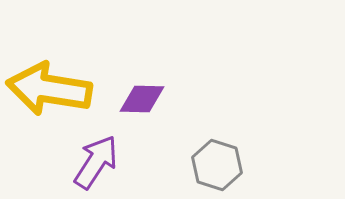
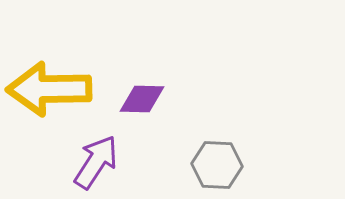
yellow arrow: rotated 10 degrees counterclockwise
gray hexagon: rotated 15 degrees counterclockwise
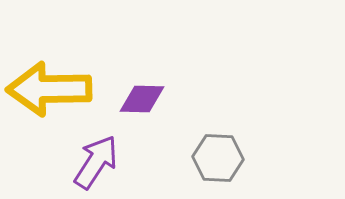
gray hexagon: moved 1 px right, 7 px up
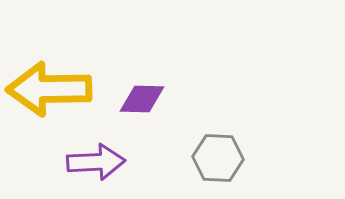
purple arrow: rotated 54 degrees clockwise
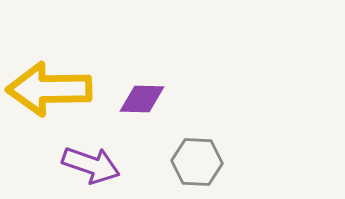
gray hexagon: moved 21 px left, 4 px down
purple arrow: moved 5 px left, 3 px down; rotated 22 degrees clockwise
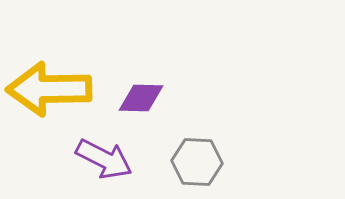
purple diamond: moved 1 px left, 1 px up
purple arrow: moved 13 px right, 6 px up; rotated 8 degrees clockwise
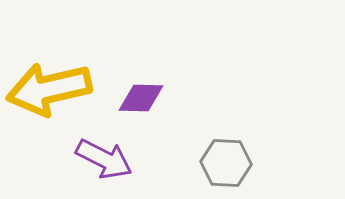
yellow arrow: rotated 12 degrees counterclockwise
gray hexagon: moved 29 px right, 1 px down
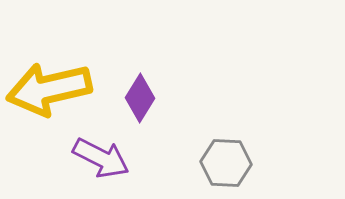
purple diamond: moved 1 px left; rotated 60 degrees counterclockwise
purple arrow: moved 3 px left, 1 px up
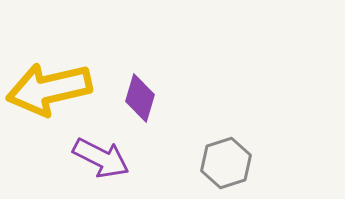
purple diamond: rotated 15 degrees counterclockwise
gray hexagon: rotated 21 degrees counterclockwise
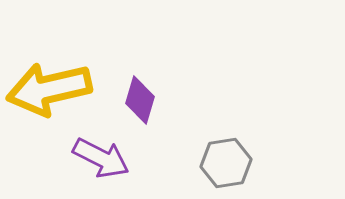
purple diamond: moved 2 px down
gray hexagon: rotated 9 degrees clockwise
